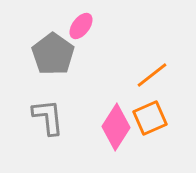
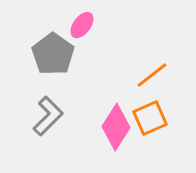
pink ellipse: moved 1 px right, 1 px up
gray L-shape: moved 1 px up; rotated 51 degrees clockwise
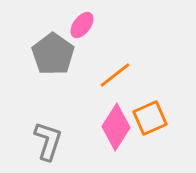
orange line: moved 37 px left
gray L-shape: moved 25 px down; rotated 27 degrees counterclockwise
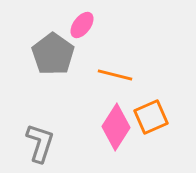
orange line: rotated 52 degrees clockwise
orange square: moved 1 px right, 1 px up
gray L-shape: moved 8 px left, 2 px down
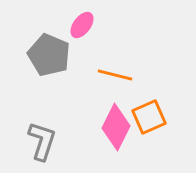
gray pentagon: moved 4 px left, 1 px down; rotated 12 degrees counterclockwise
orange square: moved 2 px left
pink diamond: rotated 6 degrees counterclockwise
gray L-shape: moved 2 px right, 2 px up
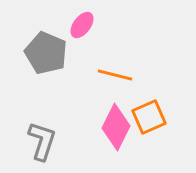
gray pentagon: moved 3 px left, 2 px up
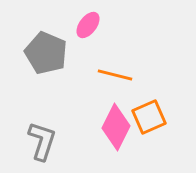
pink ellipse: moved 6 px right
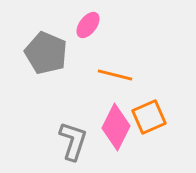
gray L-shape: moved 31 px right
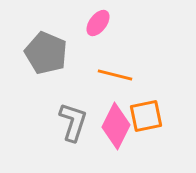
pink ellipse: moved 10 px right, 2 px up
orange square: moved 3 px left, 1 px up; rotated 12 degrees clockwise
pink diamond: moved 1 px up
gray L-shape: moved 19 px up
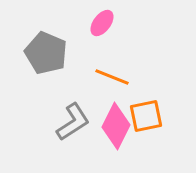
pink ellipse: moved 4 px right
orange line: moved 3 px left, 2 px down; rotated 8 degrees clockwise
gray L-shape: rotated 39 degrees clockwise
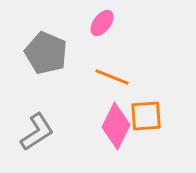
orange square: rotated 8 degrees clockwise
gray L-shape: moved 36 px left, 10 px down
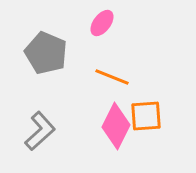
gray L-shape: moved 3 px right, 1 px up; rotated 9 degrees counterclockwise
